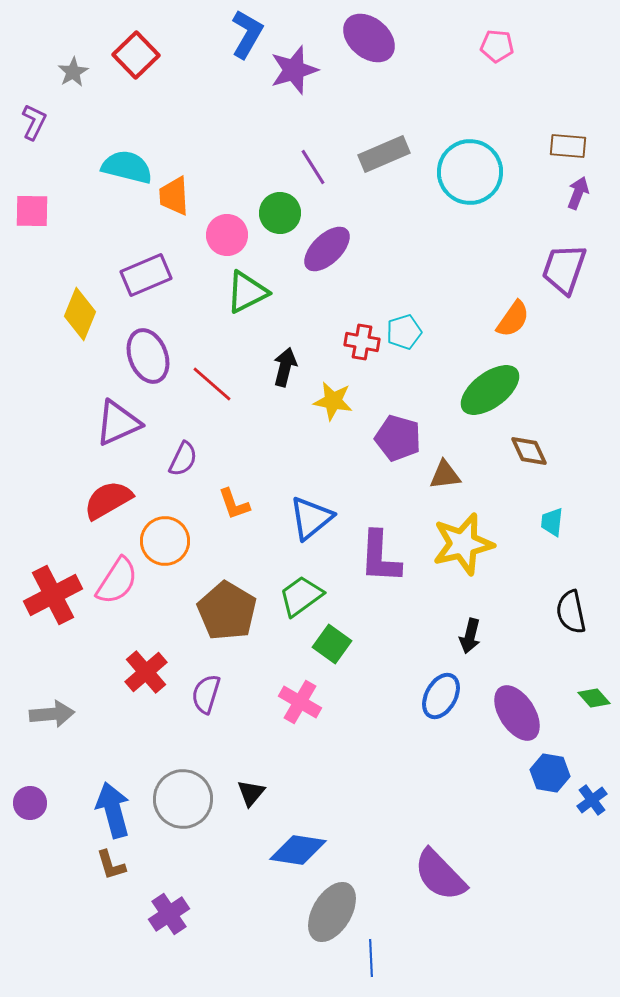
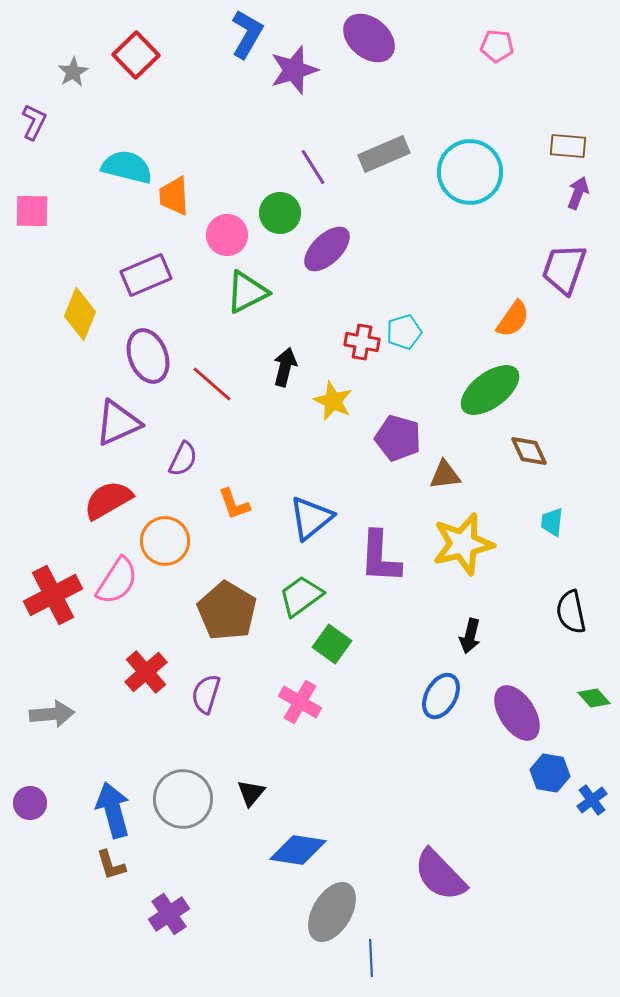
yellow star at (333, 401): rotated 15 degrees clockwise
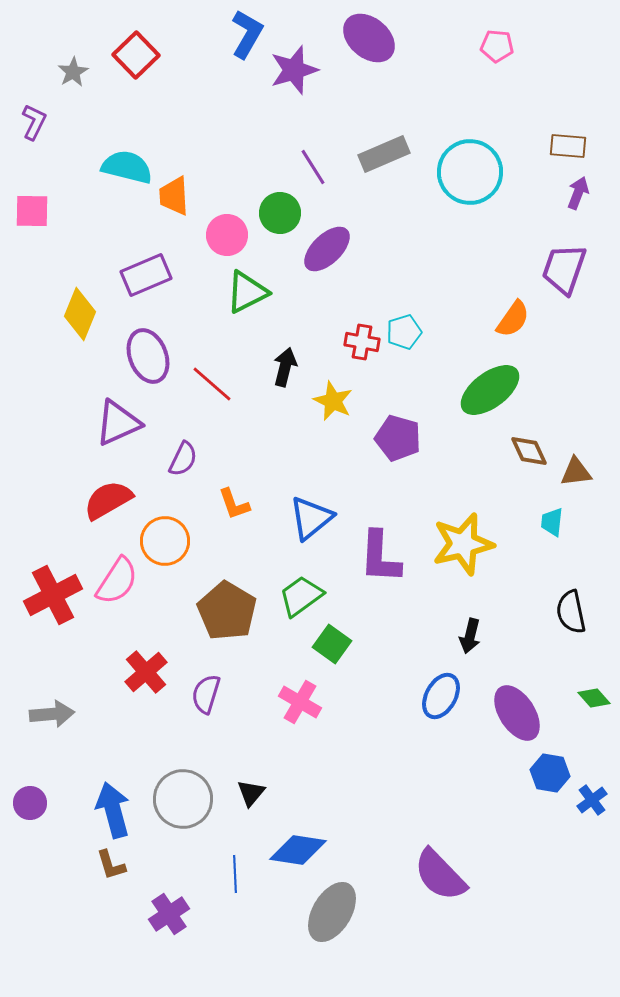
brown triangle at (445, 475): moved 131 px right, 3 px up
blue line at (371, 958): moved 136 px left, 84 px up
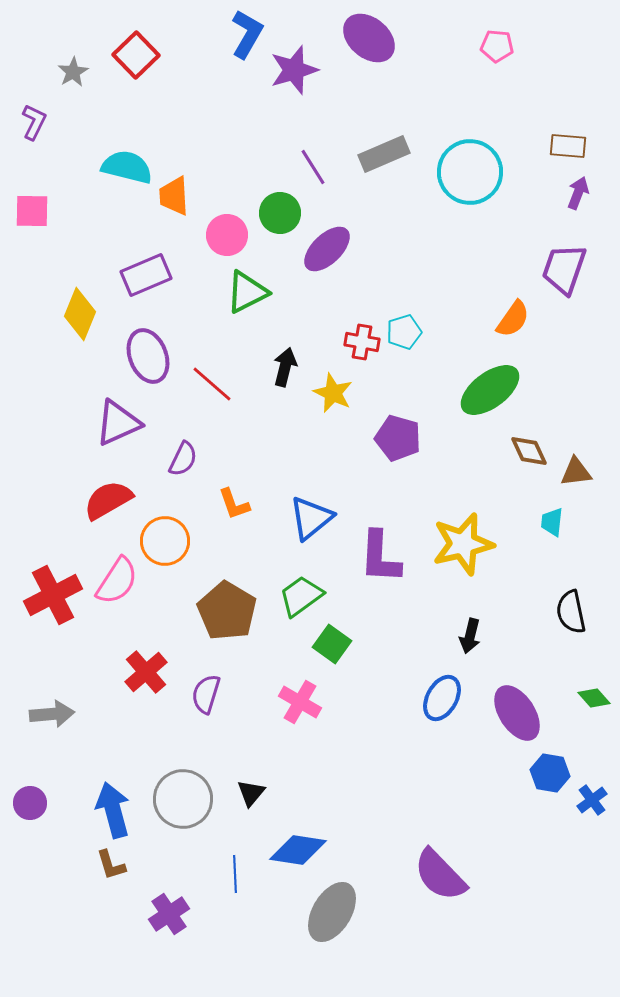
yellow star at (333, 401): moved 8 px up
blue ellipse at (441, 696): moved 1 px right, 2 px down
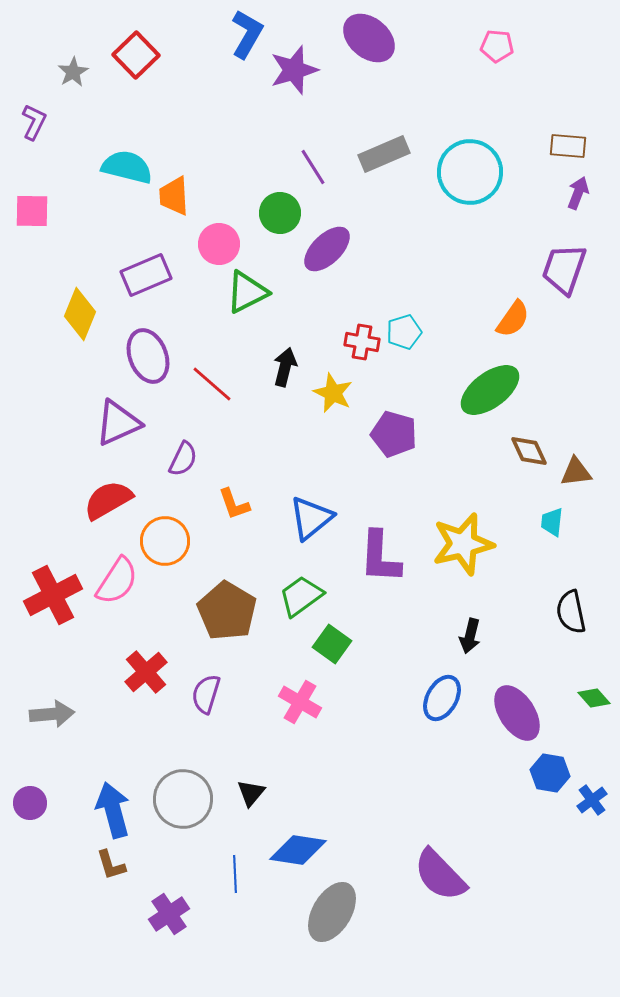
pink circle at (227, 235): moved 8 px left, 9 px down
purple pentagon at (398, 438): moved 4 px left, 4 px up
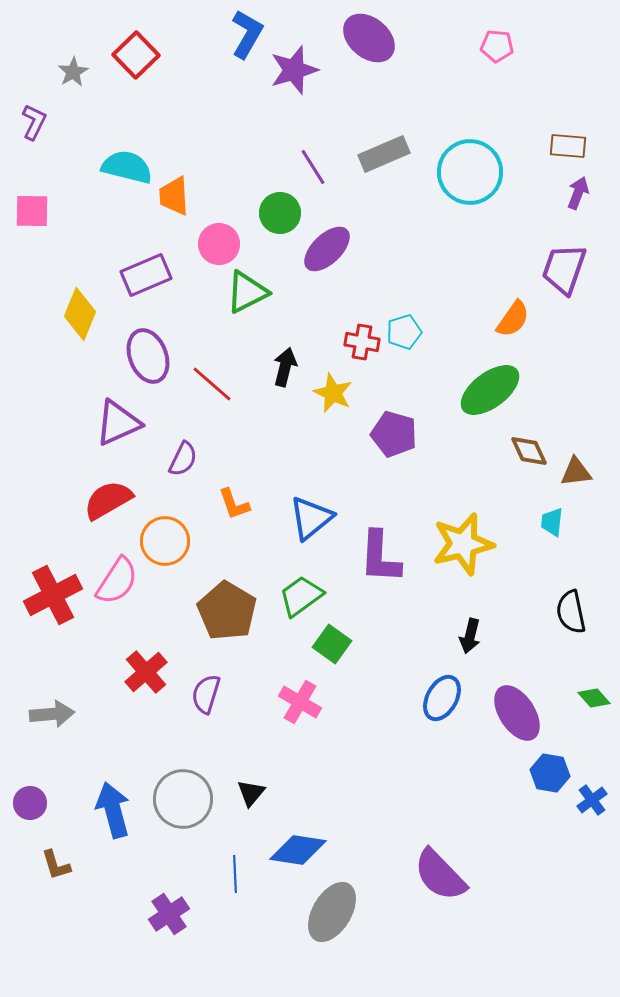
brown L-shape at (111, 865): moved 55 px left
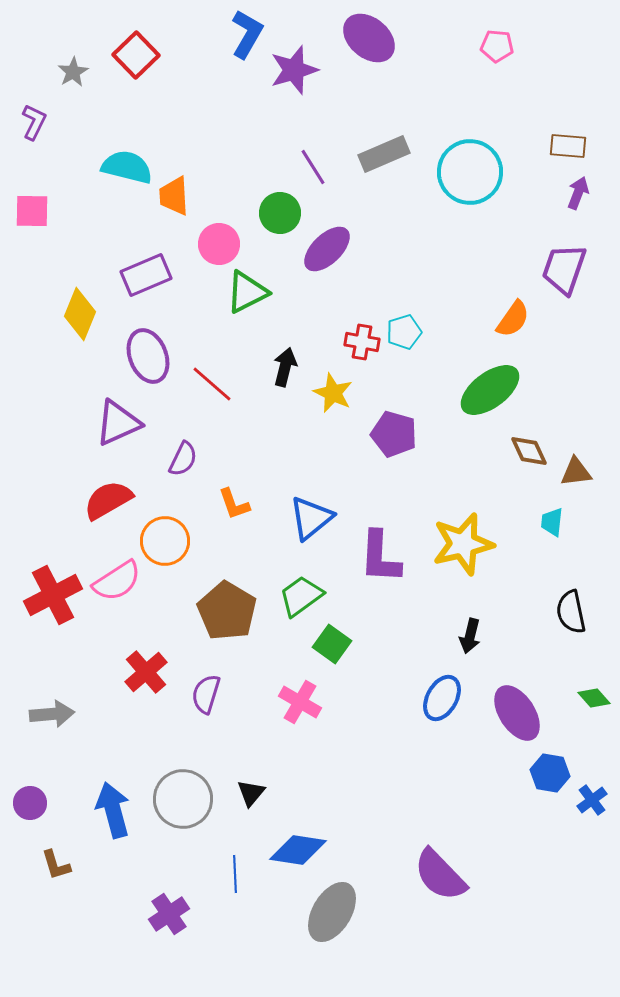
pink semicircle at (117, 581): rotated 24 degrees clockwise
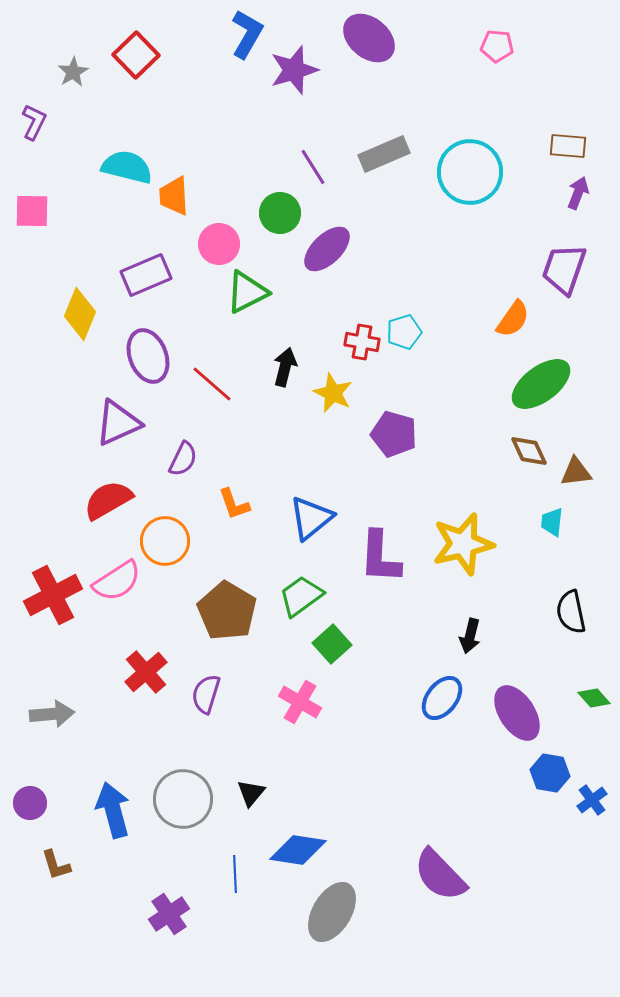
green ellipse at (490, 390): moved 51 px right, 6 px up
green square at (332, 644): rotated 12 degrees clockwise
blue ellipse at (442, 698): rotated 9 degrees clockwise
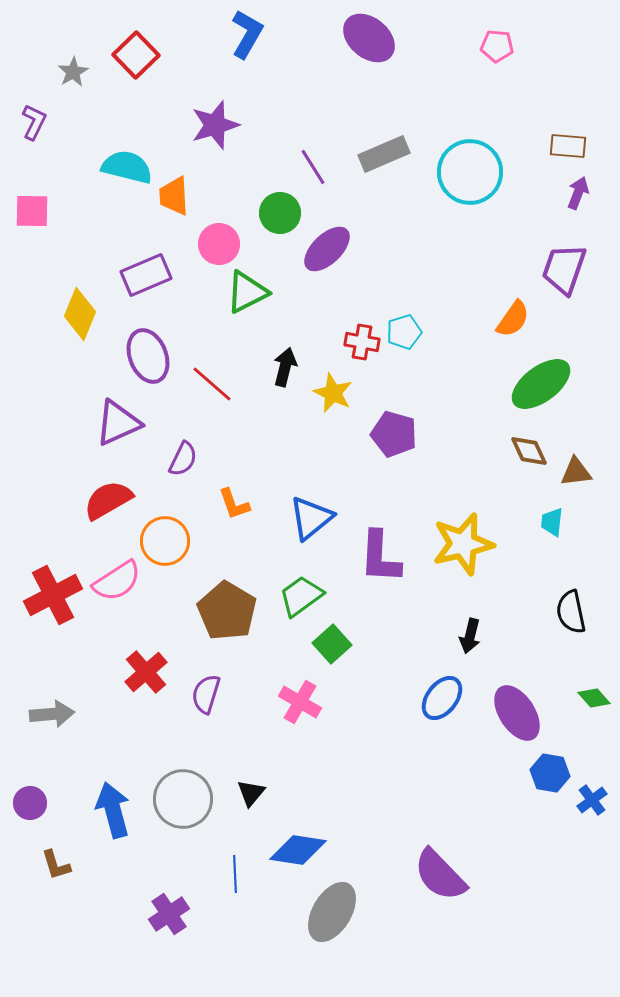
purple star at (294, 70): moved 79 px left, 55 px down
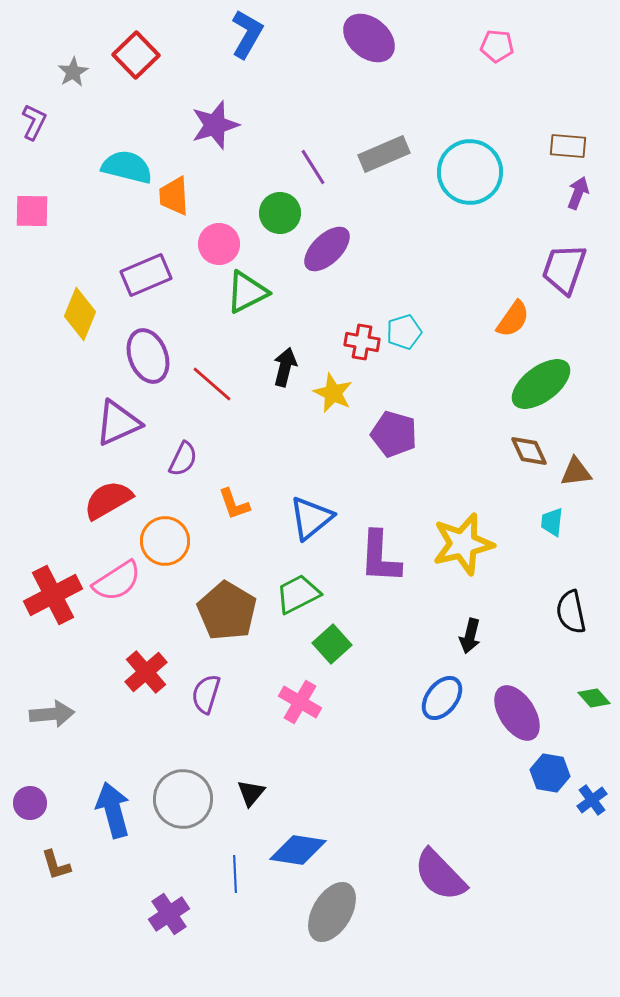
green trapezoid at (301, 596): moved 3 px left, 2 px up; rotated 9 degrees clockwise
